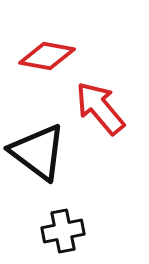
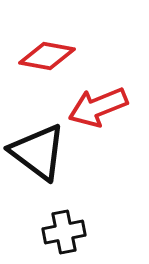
red arrow: moved 2 px left, 1 px up; rotated 72 degrees counterclockwise
black cross: moved 1 px right, 1 px down
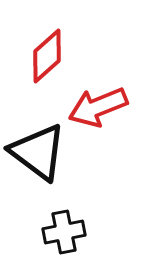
red diamond: rotated 52 degrees counterclockwise
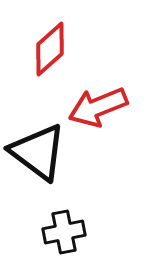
red diamond: moved 3 px right, 7 px up
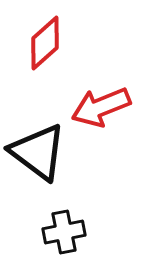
red diamond: moved 5 px left, 6 px up
red arrow: moved 3 px right
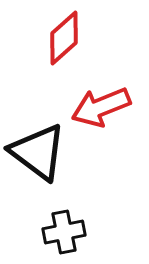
red diamond: moved 19 px right, 5 px up
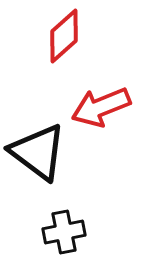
red diamond: moved 2 px up
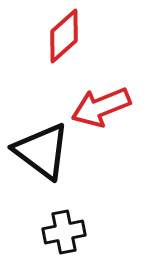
black triangle: moved 4 px right, 1 px up
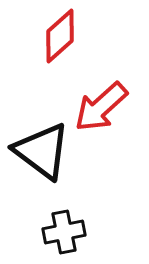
red diamond: moved 4 px left
red arrow: rotated 20 degrees counterclockwise
